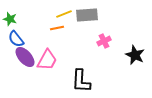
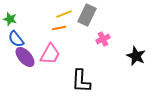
gray rectangle: rotated 60 degrees counterclockwise
orange line: moved 2 px right
pink cross: moved 1 px left, 2 px up
black star: moved 1 px right, 1 px down
pink trapezoid: moved 3 px right, 6 px up
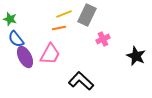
purple ellipse: rotated 15 degrees clockwise
black L-shape: rotated 130 degrees clockwise
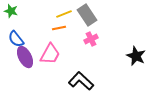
gray rectangle: rotated 60 degrees counterclockwise
green star: moved 1 px right, 8 px up
pink cross: moved 12 px left
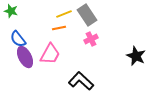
blue semicircle: moved 2 px right
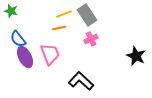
pink trapezoid: rotated 50 degrees counterclockwise
